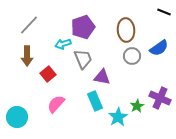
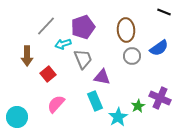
gray line: moved 17 px right, 1 px down
green star: moved 1 px right
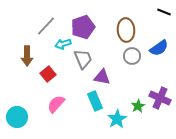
cyan star: moved 1 px left, 2 px down
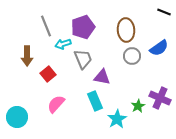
gray line: rotated 65 degrees counterclockwise
